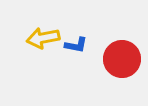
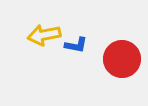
yellow arrow: moved 1 px right, 3 px up
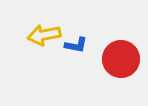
red circle: moved 1 px left
